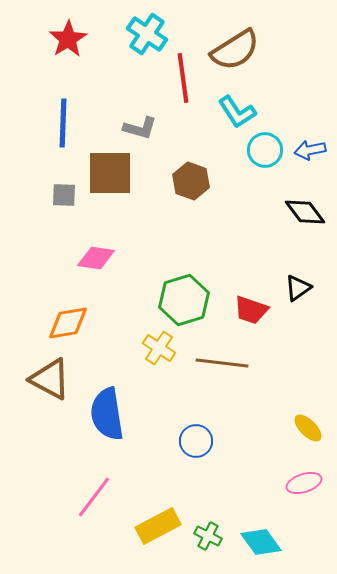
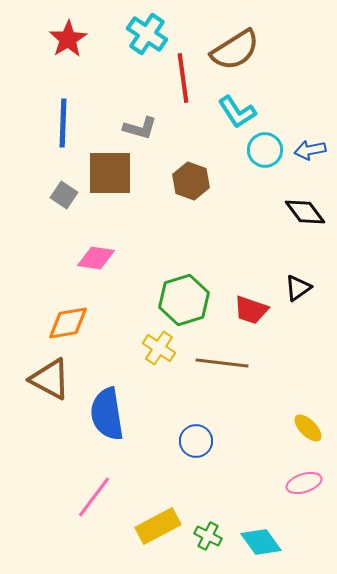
gray square: rotated 32 degrees clockwise
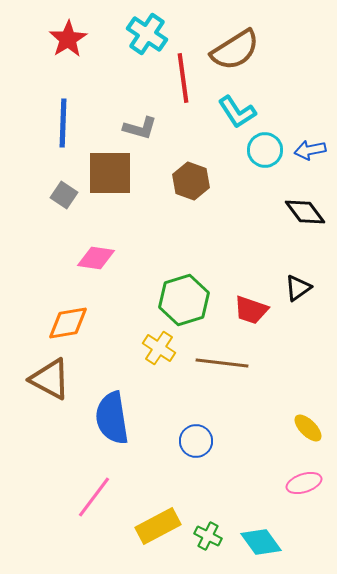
blue semicircle: moved 5 px right, 4 px down
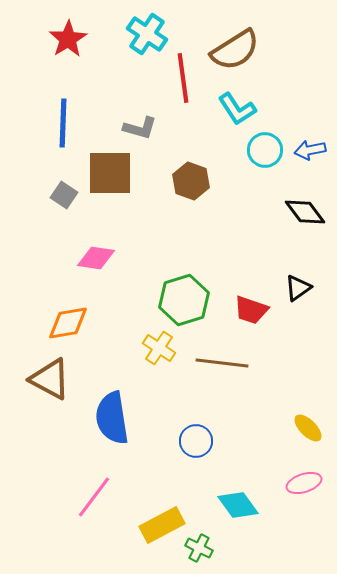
cyan L-shape: moved 3 px up
yellow rectangle: moved 4 px right, 1 px up
green cross: moved 9 px left, 12 px down
cyan diamond: moved 23 px left, 37 px up
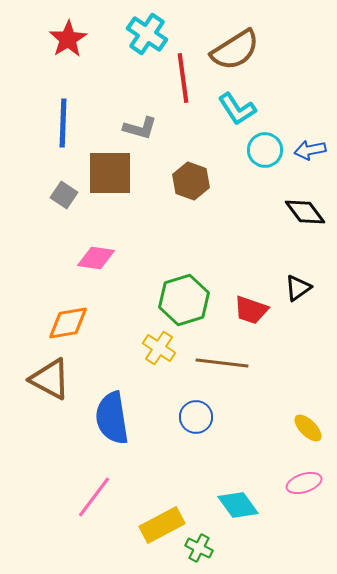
blue circle: moved 24 px up
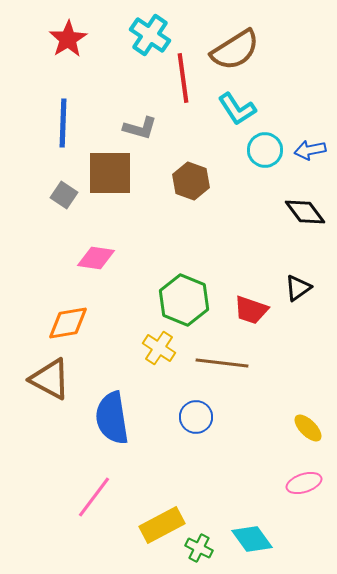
cyan cross: moved 3 px right, 1 px down
green hexagon: rotated 21 degrees counterclockwise
cyan diamond: moved 14 px right, 34 px down
